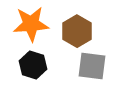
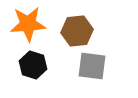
orange star: moved 3 px left
brown hexagon: rotated 24 degrees clockwise
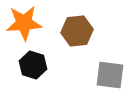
orange star: moved 4 px left, 1 px up
gray square: moved 18 px right, 9 px down
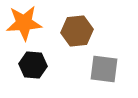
black hexagon: rotated 12 degrees counterclockwise
gray square: moved 6 px left, 6 px up
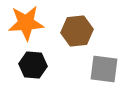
orange star: moved 2 px right
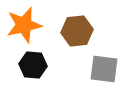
orange star: moved 2 px left, 2 px down; rotated 9 degrees counterclockwise
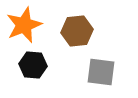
orange star: rotated 9 degrees counterclockwise
gray square: moved 3 px left, 3 px down
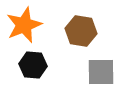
brown hexagon: moved 4 px right; rotated 16 degrees clockwise
gray square: rotated 8 degrees counterclockwise
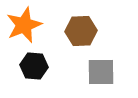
brown hexagon: rotated 12 degrees counterclockwise
black hexagon: moved 1 px right, 1 px down
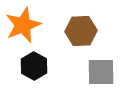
orange star: moved 1 px left
black hexagon: rotated 24 degrees clockwise
